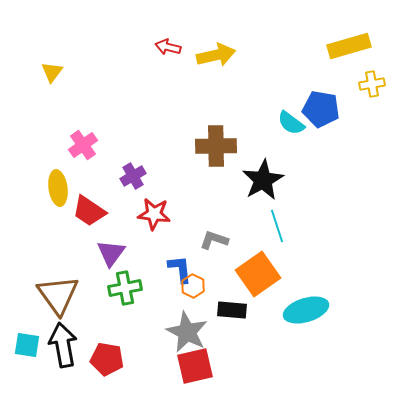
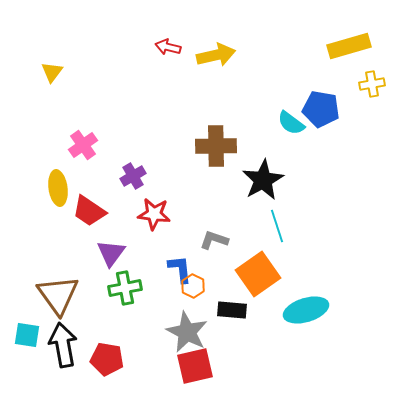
cyan square: moved 10 px up
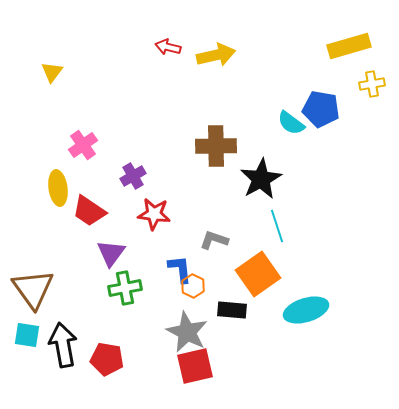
black star: moved 2 px left, 1 px up
brown triangle: moved 25 px left, 6 px up
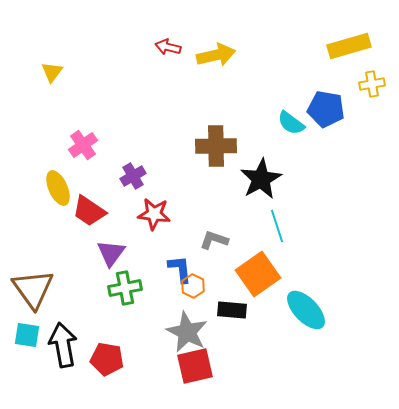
blue pentagon: moved 5 px right
yellow ellipse: rotated 16 degrees counterclockwise
cyan ellipse: rotated 63 degrees clockwise
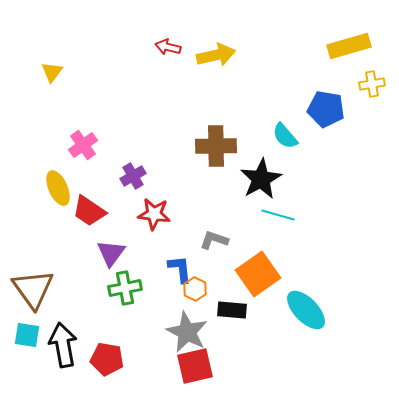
cyan semicircle: moved 6 px left, 13 px down; rotated 12 degrees clockwise
cyan line: moved 1 px right, 11 px up; rotated 56 degrees counterclockwise
orange hexagon: moved 2 px right, 3 px down
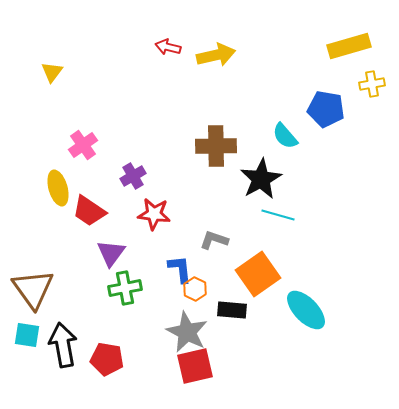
yellow ellipse: rotated 8 degrees clockwise
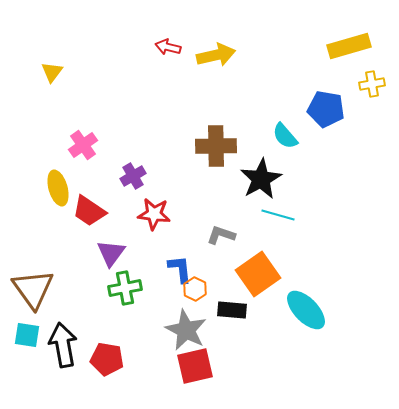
gray L-shape: moved 7 px right, 5 px up
gray star: moved 1 px left, 2 px up
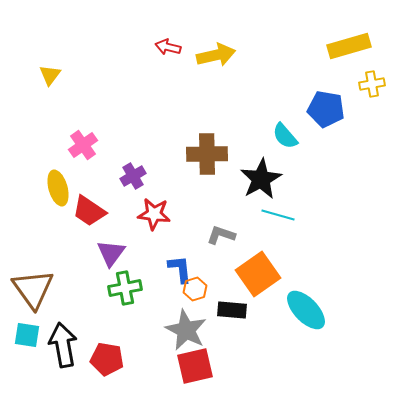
yellow triangle: moved 2 px left, 3 px down
brown cross: moved 9 px left, 8 px down
orange hexagon: rotated 15 degrees clockwise
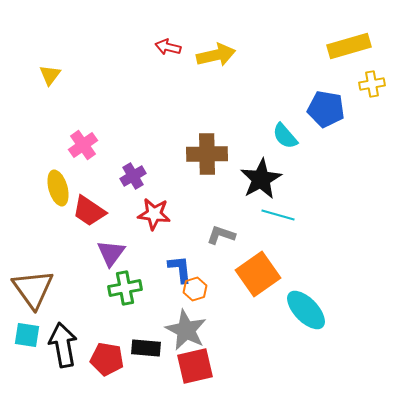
black rectangle: moved 86 px left, 38 px down
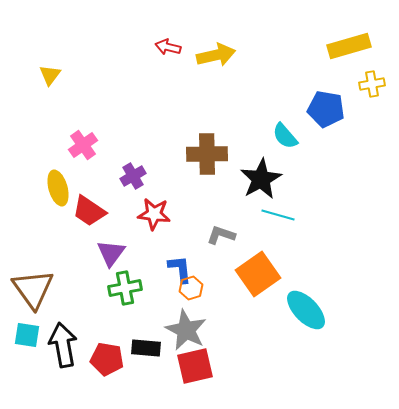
orange hexagon: moved 4 px left, 1 px up
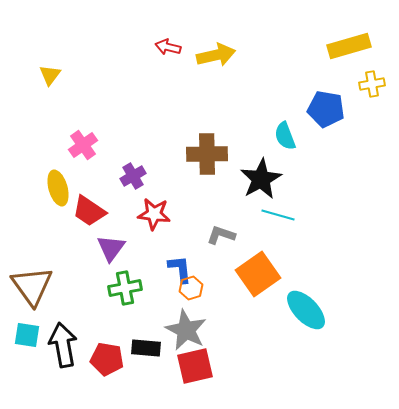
cyan semicircle: rotated 20 degrees clockwise
purple triangle: moved 5 px up
brown triangle: moved 1 px left, 3 px up
